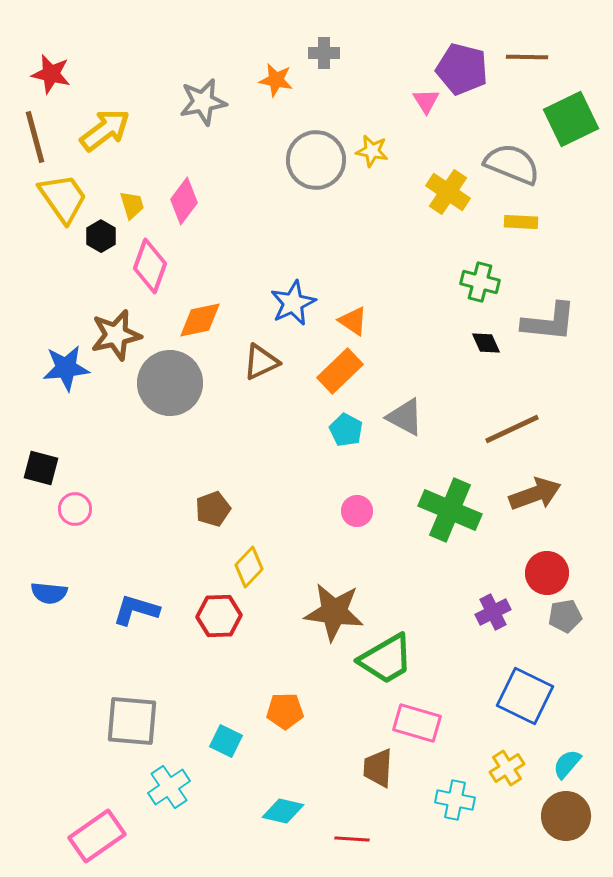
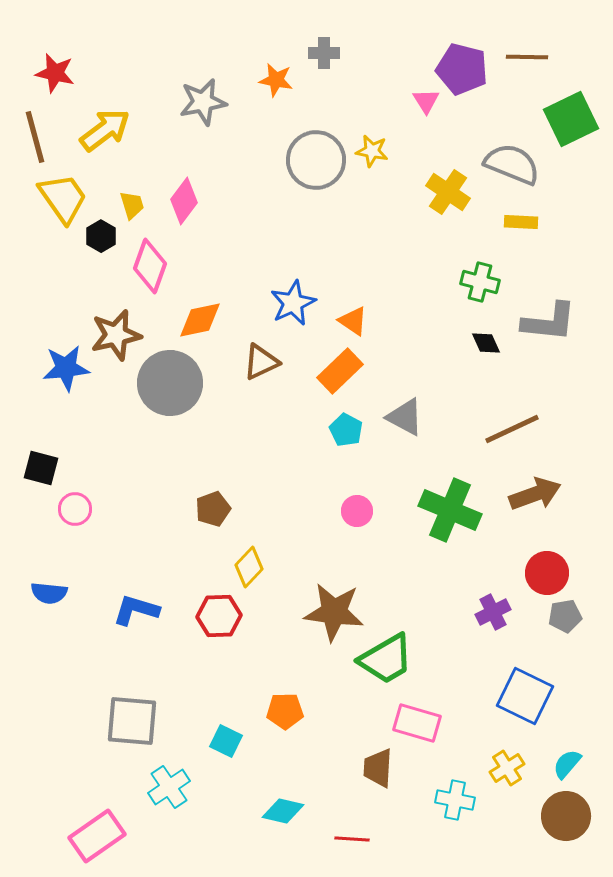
red star at (51, 74): moved 4 px right, 1 px up
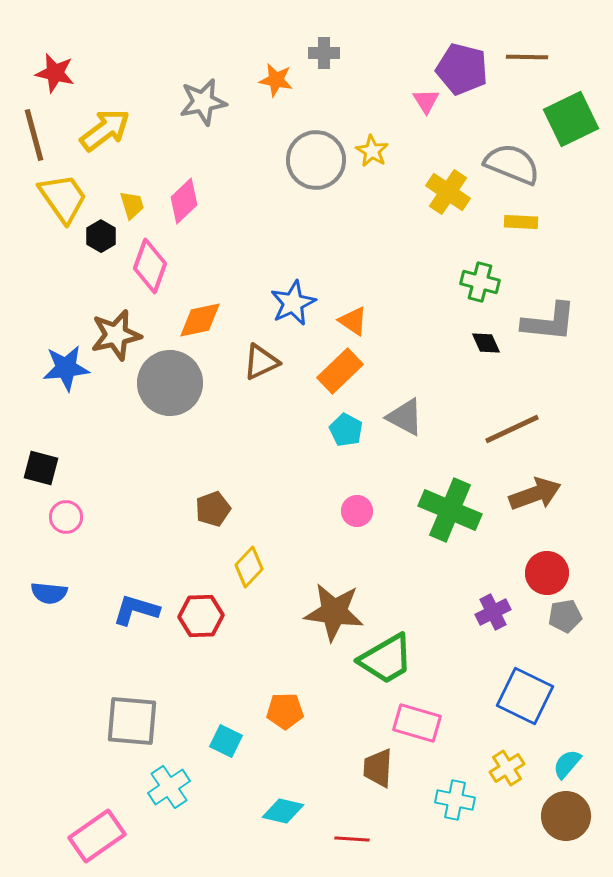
brown line at (35, 137): moved 1 px left, 2 px up
yellow star at (372, 151): rotated 20 degrees clockwise
pink diamond at (184, 201): rotated 9 degrees clockwise
pink circle at (75, 509): moved 9 px left, 8 px down
red hexagon at (219, 616): moved 18 px left
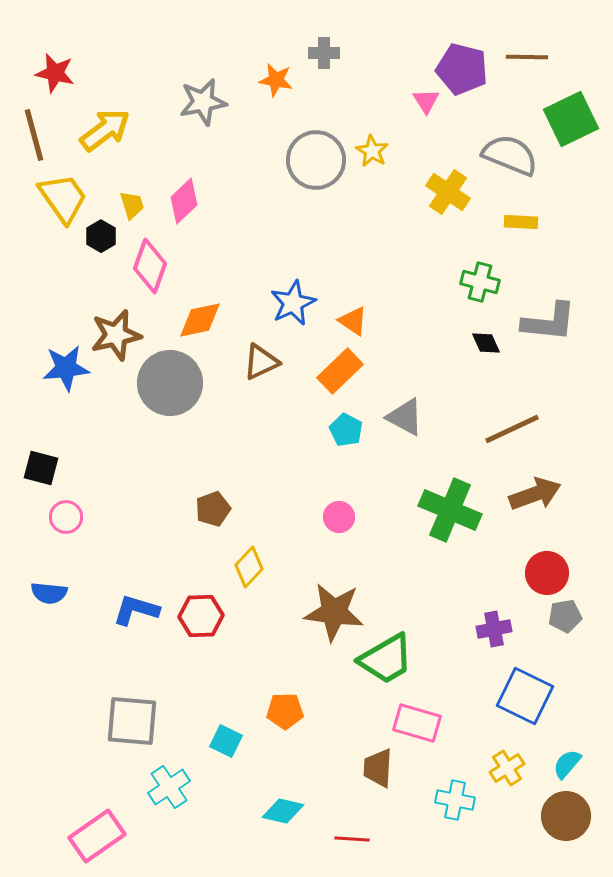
gray semicircle at (512, 164): moved 2 px left, 9 px up
pink circle at (357, 511): moved 18 px left, 6 px down
purple cross at (493, 612): moved 1 px right, 17 px down; rotated 16 degrees clockwise
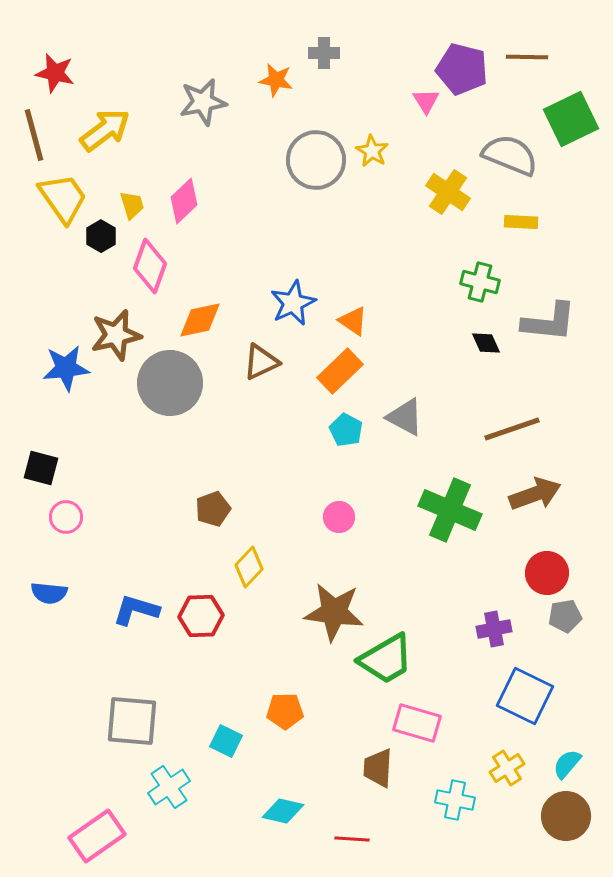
brown line at (512, 429): rotated 6 degrees clockwise
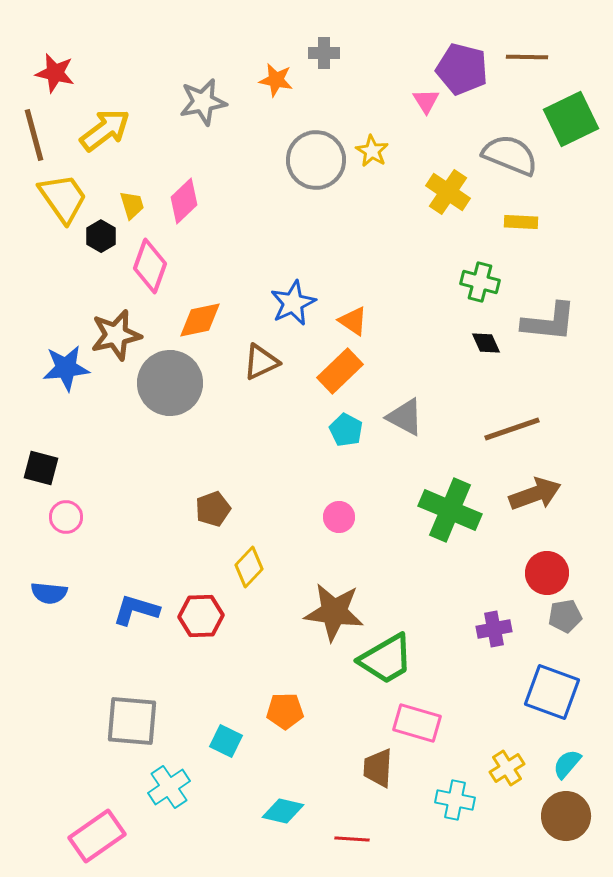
blue square at (525, 696): moved 27 px right, 4 px up; rotated 6 degrees counterclockwise
